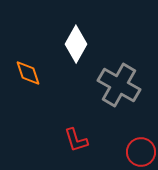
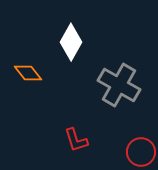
white diamond: moved 5 px left, 2 px up
orange diamond: rotated 20 degrees counterclockwise
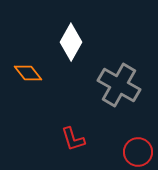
red L-shape: moved 3 px left, 1 px up
red circle: moved 3 px left
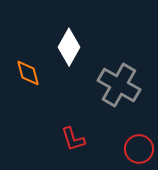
white diamond: moved 2 px left, 5 px down
orange diamond: rotated 24 degrees clockwise
red circle: moved 1 px right, 3 px up
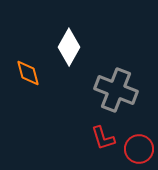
gray cross: moved 3 px left, 5 px down; rotated 9 degrees counterclockwise
red L-shape: moved 30 px right, 1 px up
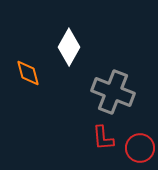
gray cross: moved 3 px left, 2 px down
red L-shape: rotated 12 degrees clockwise
red circle: moved 1 px right, 1 px up
